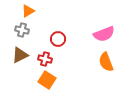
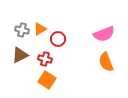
orange triangle: moved 12 px right, 18 px down
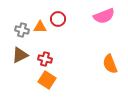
orange triangle: moved 2 px up; rotated 32 degrees clockwise
pink semicircle: moved 18 px up
red circle: moved 20 px up
orange semicircle: moved 4 px right, 2 px down
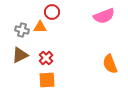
red circle: moved 6 px left, 7 px up
red cross: moved 1 px right, 1 px up; rotated 32 degrees clockwise
orange square: rotated 36 degrees counterclockwise
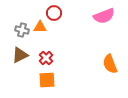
red circle: moved 2 px right, 1 px down
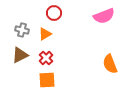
orange triangle: moved 5 px right, 7 px down; rotated 32 degrees counterclockwise
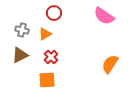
pink semicircle: rotated 55 degrees clockwise
red cross: moved 5 px right, 1 px up
orange semicircle: rotated 54 degrees clockwise
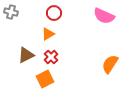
pink semicircle: rotated 10 degrees counterclockwise
gray cross: moved 11 px left, 18 px up
orange triangle: moved 3 px right
brown triangle: moved 6 px right
orange square: moved 2 px left, 1 px up; rotated 24 degrees counterclockwise
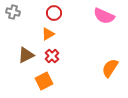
gray cross: moved 2 px right
red cross: moved 1 px right, 1 px up
orange semicircle: moved 4 px down
orange square: moved 1 px left, 2 px down
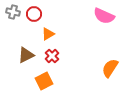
red circle: moved 20 px left, 1 px down
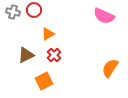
red circle: moved 4 px up
red cross: moved 2 px right, 1 px up
